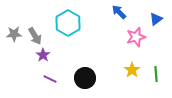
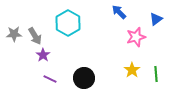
black circle: moved 1 px left
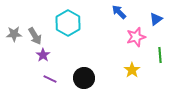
green line: moved 4 px right, 19 px up
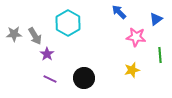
pink star: rotated 24 degrees clockwise
purple star: moved 4 px right, 1 px up
yellow star: rotated 21 degrees clockwise
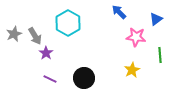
gray star: rotated 21 degrees counterclockwise
purple star: moved 1 px left, 1 px up
yellow star: rotated 14 degrees counterclockwise
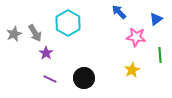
gray arrow: moved 3 px up
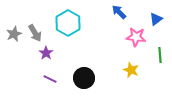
yellow star: moved 1 px left; rotated 21 degrees counterclockwise
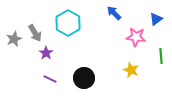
blue arrow: moved 5 px left, 1 px down
gray star: moved 5 px down
green line: moved 1 px right, 1 px down
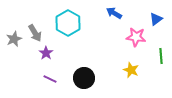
blue arrow: rotated 14 degrees counterclockwise
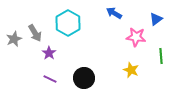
purple star: moved 3 px right
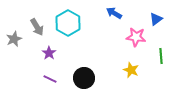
gray arrow: moved 2 px right, 6 px up
